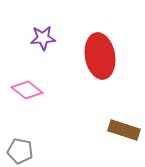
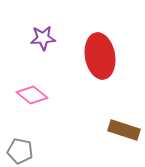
pink diamond: moved 5 px right, 5 px down
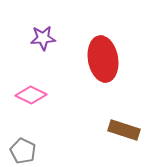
red ellipse: moved 3 px right, 3 px down
pink diamond: moved 1 px left; rotated 12 degrees counterclockwise
gray pentagon: moved 3 px right; rotated 15 degrees clockwise
